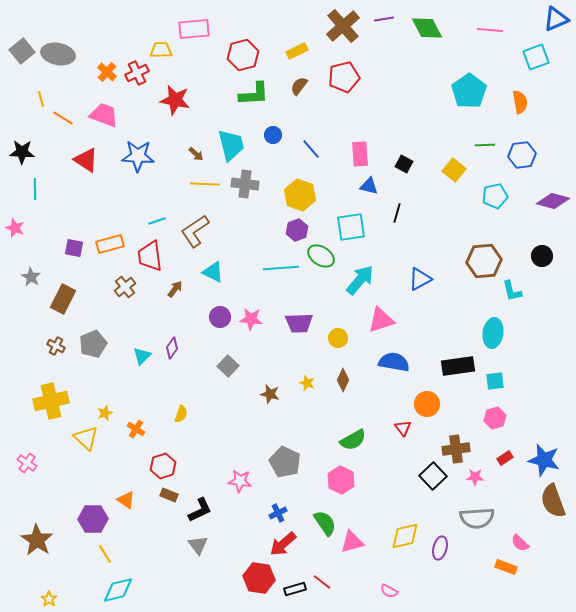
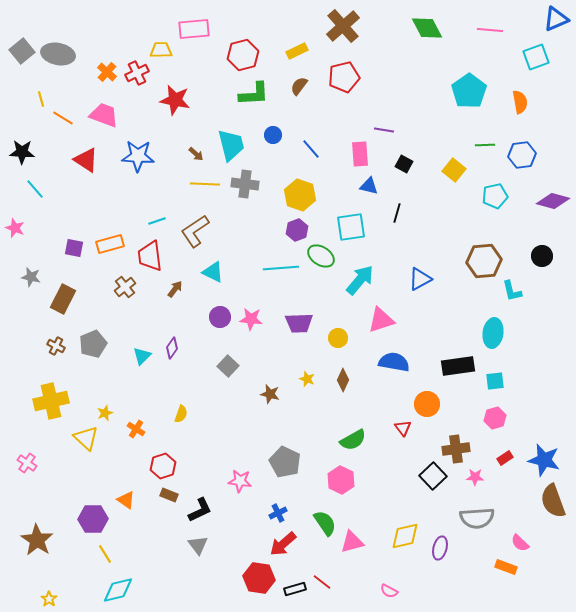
purple line at (384, 19): moved 111 px down; rotated 18 degrees clockwise
cyan line at (35, 189): rotated 40 degrees counterclockwise
gray star at (31, 277): rotated 18 degrees counterclockwise
yellow star at (307, 383): moved 4 px up
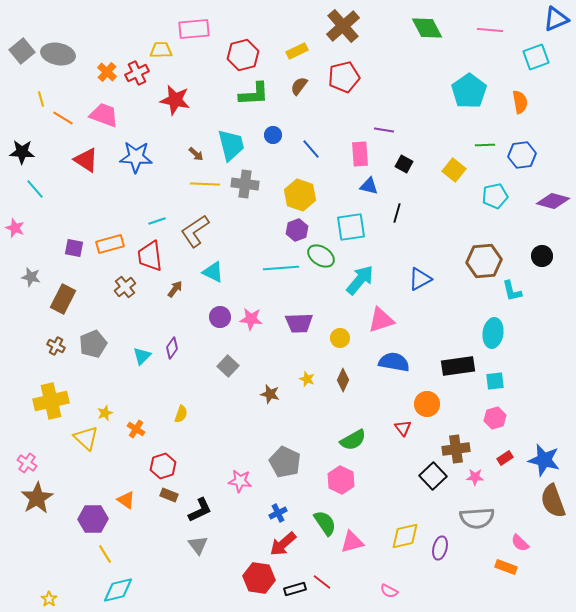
blue star at (138, 156): moved 2 px left, 1 px down
yellow circle at (338, 338): moved 2 px right
brown star at (37, 540): moved 42 px up; rotated 8 degrees clockwise
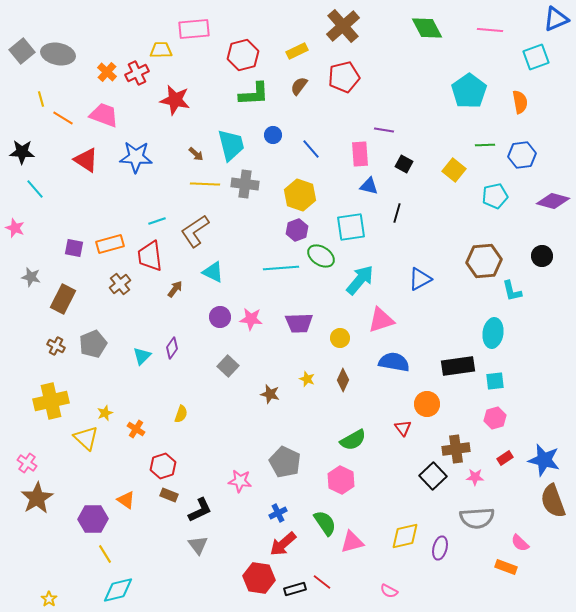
brown cross at (125, 287): moved 5 px left, 3 px up
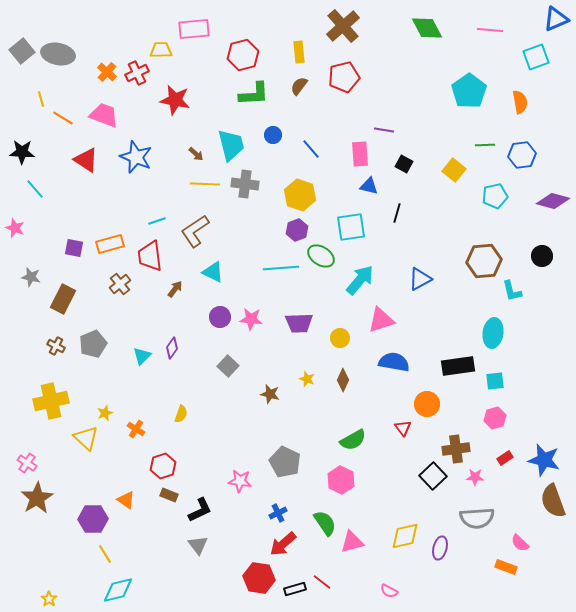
yellow rectangle at (297, 51): moved 2 px right, 1 px down; rotated 70 degrees counterclockwise
blue star at (136, 157): rotated 20 degrees clockwise
